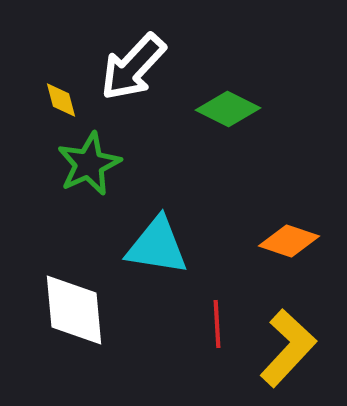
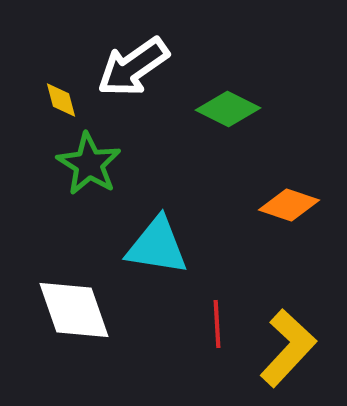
white arrow: rotated 12 degrees clockwise
green star: rotated 16 degrees counterclockwise
orange diamond: moved 36 px up
white diamond: rotated 14 degrees counterclockwise
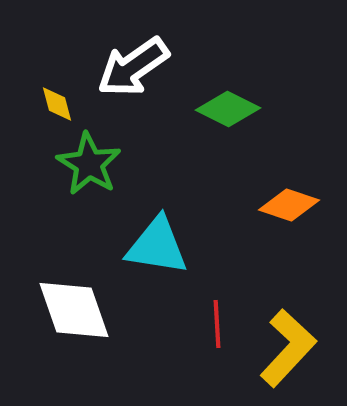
yellow diamond: moved 4 px left, 4 px down
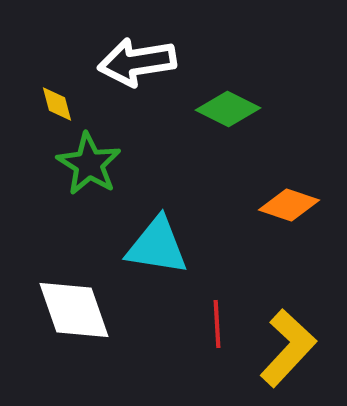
white arrow: moved 4 px right, 5 px up; rotated 26 degrees clockwise
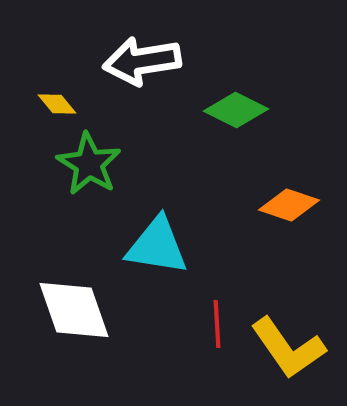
white arrow: moved 5 px right, 1 px up
yellow diamond: rotated 24 degrees counterclockwise
green diamond: moved 8 px right, 1 px down
yellow L-shape: rotated 102 degrees clockwise
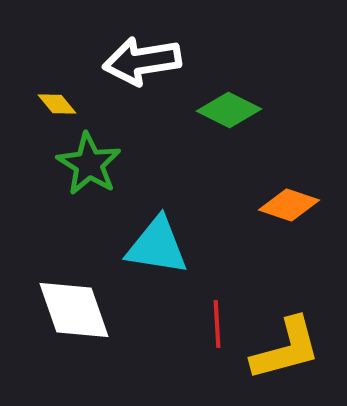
green diamond: moved 7 px left
yellow L-shape: moved 2 px left, 1 px down; rotated 70 degrees counterclockwise
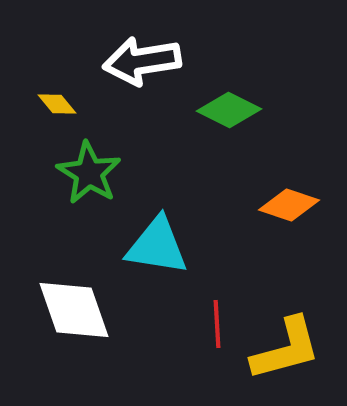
green star: moved 9 px down
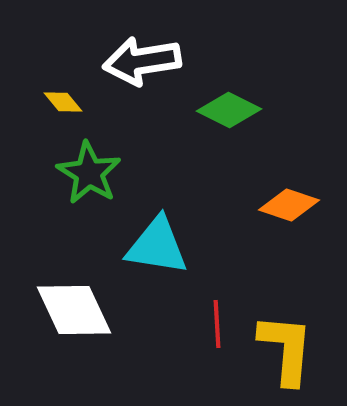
yellow diamond: moved 6 px right, 2 px up
white diamond: rotated 6 degrees counterclockwise
yellow L-shape: rotated 70 degrees counterclockwise
